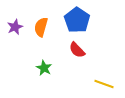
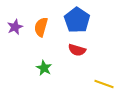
red semicircle: rotated 30 degrees counterclockwise
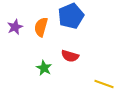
blue pentagon: moved 6 px left, 4 px up; rotated 15 degrees clockwise
red semicircle: moved 7 px left, 6 px down
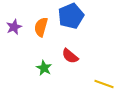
purple star: moved 1 px left
red semicircle: rotated 24 degrees clockwise
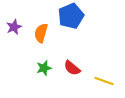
orange semicircle: moved 6 px down
red semicircle: moved 2 px right, 12 px down
green star: rotated 28 degrees clockwise
yellow line: moved 3 px up
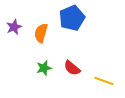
blue pentagon: moved 1 px right, 2 px down
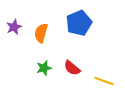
blue pentagon: moved 7 px right, 5 px down
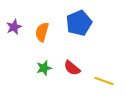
orange semicircle: moved 1 px right, 1 px up
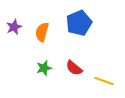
red semicircle: moved 2 px right
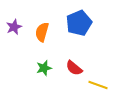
yellow line: moved 6 px left, 4 px down
